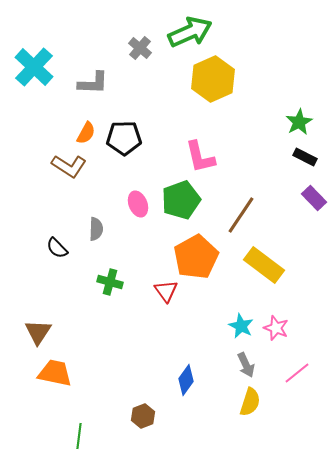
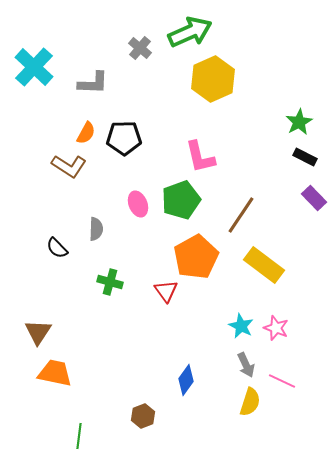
pink line: moved 15 px left, 8 px down; rotated 64 degrees clockwise
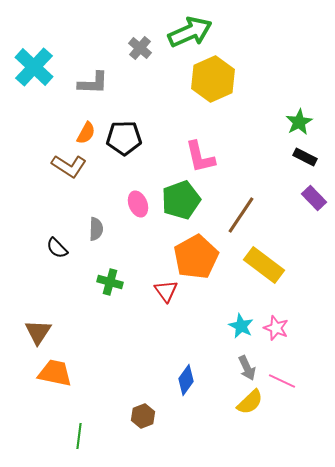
gray arrow: moved 1 px right, 3 px down
yellow semicircle: rotated 28 degrees clockwise
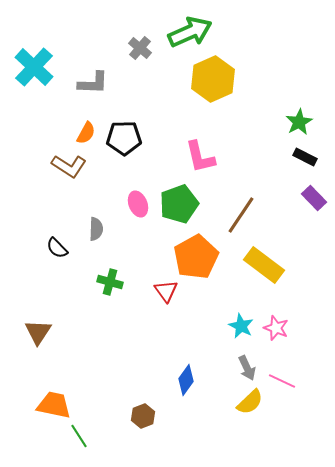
green pentagon: moved 2 px left, 4 px down
orange trapezoid: moved 1 px left, 32 px down
green line: rotated 40 degrees counterclockwise
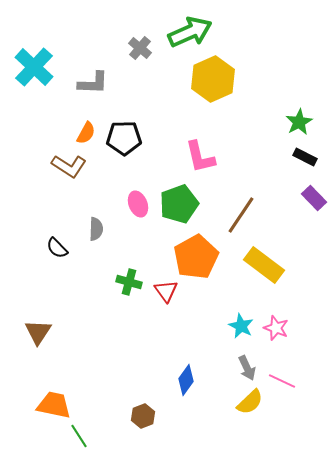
green cross: moved 19 px right
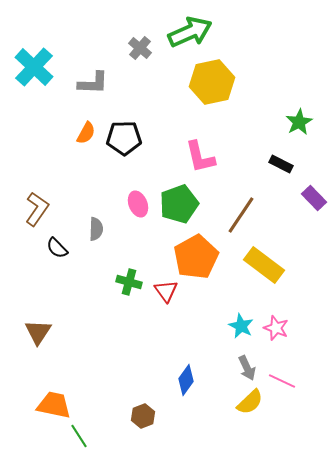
yellow hexagon: moved 1 px left, 3 px down; rotated 12 degrees clockwise
black rectangle: moved 24 px left, 7 px down
brown L-shape: moved 32 px left, 43 px down; rotated 88 degrees counterclockwise
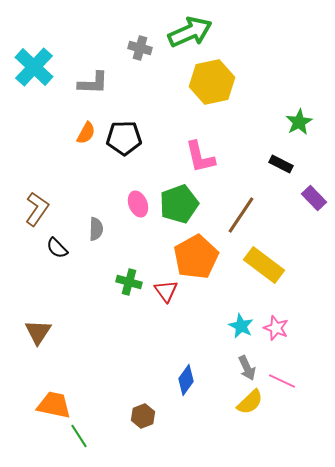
gray cross: rotated 25 degrees counterclockwise
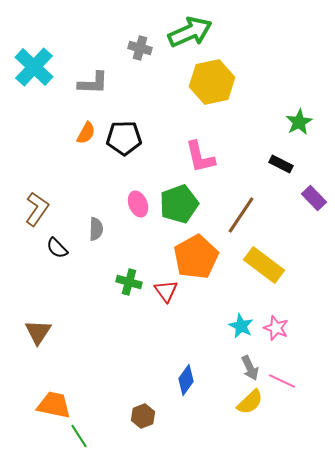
gray arrow: moved 3 px right
